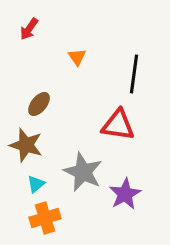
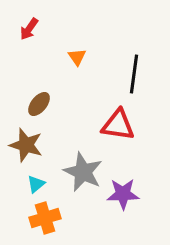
purple star: moved 2 px left; rotated 28 degrees clockwise
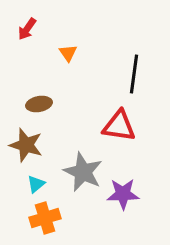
red arrow: moved 2 px left
orange triangle: moved 9 px left, 4 px up
brown ellipse: rotated 40 degrees clockwise
red triangle: moved 1 px right, 1 px down
